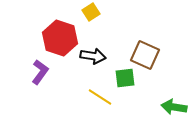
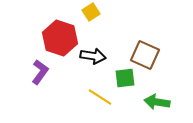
green arrow: moved 17 px left, 5 px up
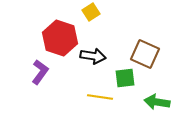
brown square: moved 1 px up
yellow line: rotated 25 degrees counterclockwise
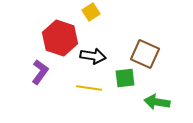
yellow line: moved 11 px left, 9 px up
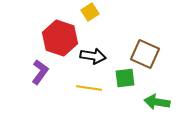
yellow square: moved 1 px left
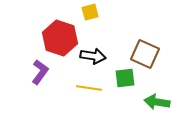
yellow square: rotated 18 degrees clockwise
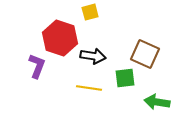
purple L-shape: moved 3 px left, 6 px up; rotated 15 degrees counterclockwise
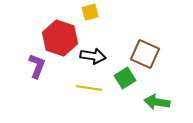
green square: rotated 25 degrees counterclockwise
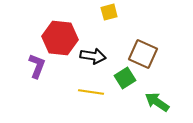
yellow square: moved 19 px right
red hexagon: rotated 12 degrees counterclockwise
brown square: moved 2 px left
yellow line: moved 2 px right, 4 px down
green arrow: rotated 25 degrees clockwise
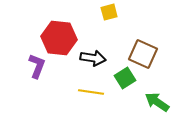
red hexagon: moved 1 px left
black arrow: moved 2 px down
